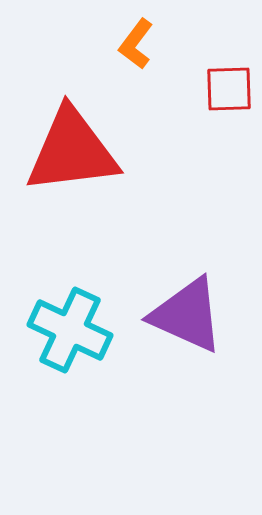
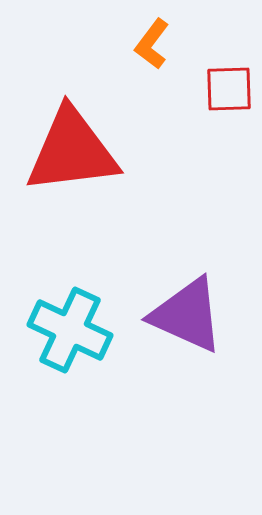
orange L-shape: moved 16 px right
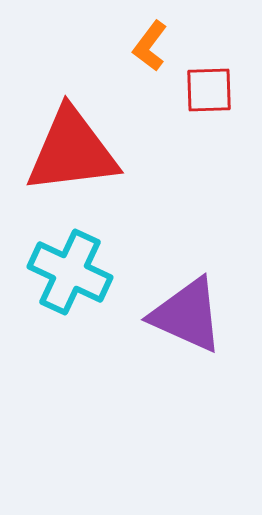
orange L-shape: moved 2 px left, 2 px down
red square: moved 20 px left, 1 px down
cyan cross: moved 58 px up
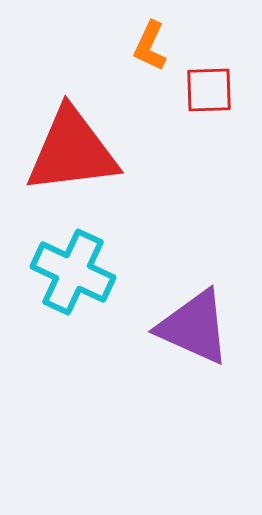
orange L-shape: rotated 12 degrees counterclockwise
cyan cross: moved 3 px right
purple triangle: moved 7 px right, 12 px down
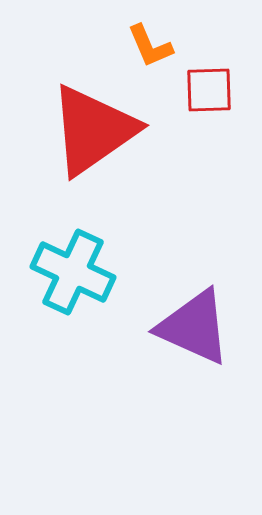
orange L-shape: rotated 48 degrees counterclockwise
red triangle: moved 21 px right, 21 px up; rotated 28 degrees counterclockwise
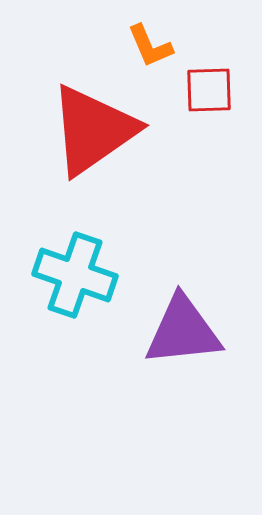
cyan cross: moved 2 px right, 3 px down; rotated 6 degrees counterclockwise
purple triangle: moved 11 px left, 4 px down; rotated 30 degrees counterclockwise
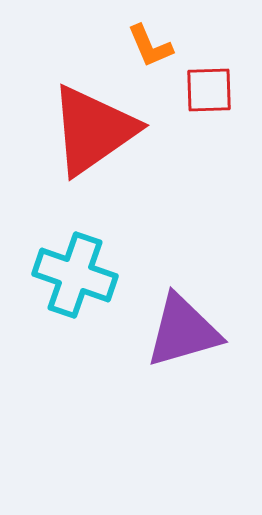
purple triangle: rotated 10 degrees counterclockwise
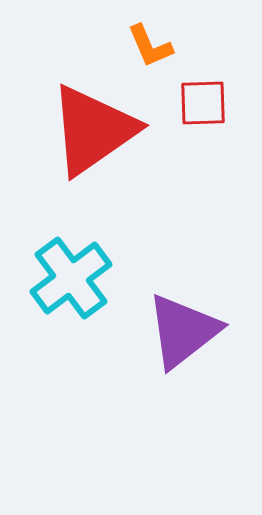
red square: moved 6 px left, 13 px down
cyan cross: moved 4 px left, 3 px down; rotated 34 degrees clockwise
purple triangle: rotated 22 degrees counterclockwise
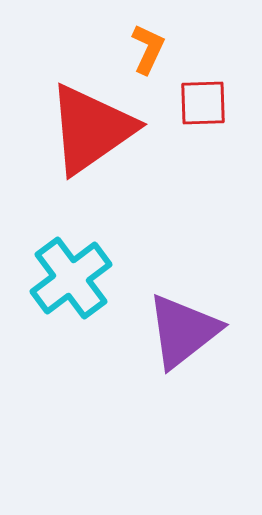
orange L-shape: moved 2 px left, 3 px down; rotated 132 degrees counterclockwise
red triangle: moved 2 px left, 1 px up
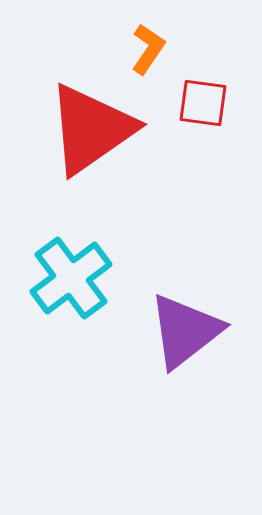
orange L-shape: rotated 9 degrees clockwise
red square: rotated 10 degrees clockwise
purple triangle: moved 2 px right
